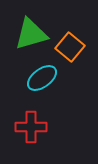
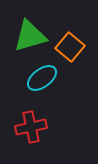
green triangle: moved 1 px left, 2 px down
red cross: rotated 12 degrees counterclockwise
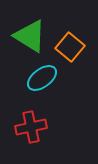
green triangle: rotated 48 degrees clockwise
